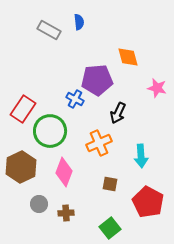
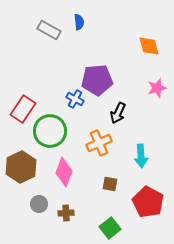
orange diamond: moved 21 px right, 11 px up
pink star: rotated 30 degrees counterclockwise
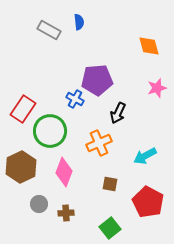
cyan arrow: moved 4 px right; rotated 65 degrees clockwise
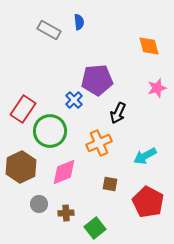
blue cross: moved 1 px left, 1 px down; rotated 18 degrees clockwise
pink diamond: rotated 48 degrees clockwise
green square: moved 15 px left
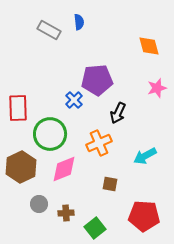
red rectangle: moved 5 px left, 1 px up; rotated 36 degrees counterclockwise
green circle: moved 3 px down
pink diamond: moved 3 px up
red pentagon: moved 4 px left, 14 px down; rotated 24 degrees counterclockwise
